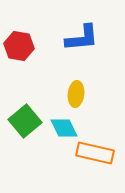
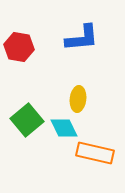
red hexagon: moved 1 px down
yellow ellipse: moved 2 px right, 5 px down
green square: moved 2 px right, 1 px up
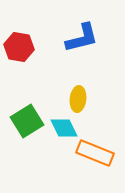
blue L-shape: rotated 9 degrees counterclockwise
green square: moved 1 px down; rotated 8 degrees clockwise
orange rectangle: rotated 9 degrees clockwise
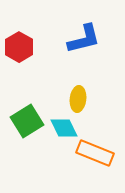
blue L-shape: moved 2 px right, 1 px down
red hexagon: rotated 20 degrees clockwise
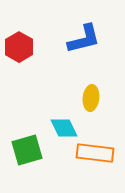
yellow ellipse: moved 13 px right, 1 px up
green square: moved 29 px down; rotated 16 degrees clockwise
orange rectangle: rotated 15 degrees counterclockwise
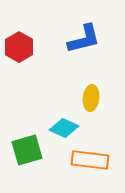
cyan diamond: rotated 40 degrees counterclockwise
orange rectangle: moved 5 px left, 7 px down
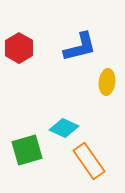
blue L-shape: moved 4 px left, 8 px down
red hexagon: moved 1 px down
yellow ellipse: moved 16 px right, 16 px up
orange rectangle: moved 1 px left, 1 px down; rotated 48 degrees clockwise
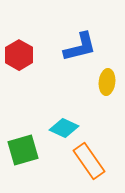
red hexagon: moved 7 px down
green square: moved 4 px left
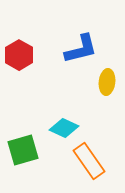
blue L-shape: moved 1 px right, 2 px down
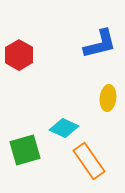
blue L-shape: moved 19 px right, 5 px up
yellow ellipse: moved 1 px right, 16 px down
green square: moved 2 px right
